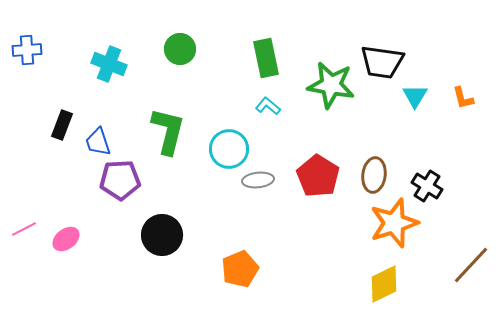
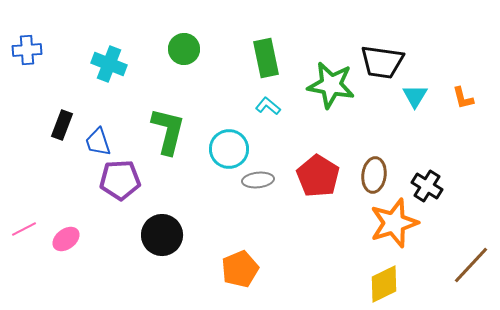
green circle: moved 4 px right
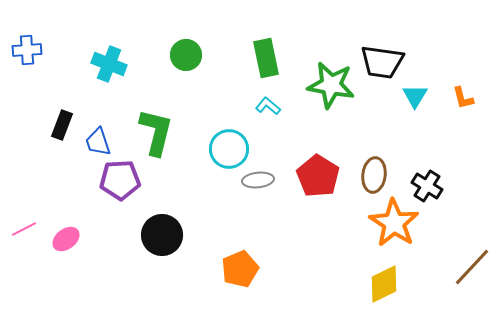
green circle: moved 2 px right, 6 px down
green L-shape: moved 12 px left, 1 px down
orange star: rotated 21 degrees counterclockwise
brown line: moved 1 px right, 2 px down
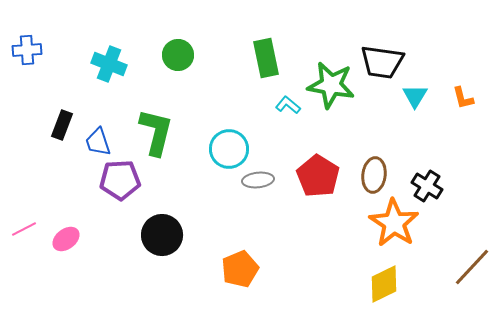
green circle: moved 8 px left
cyan L-shape: moved 20 px right, 1 px up
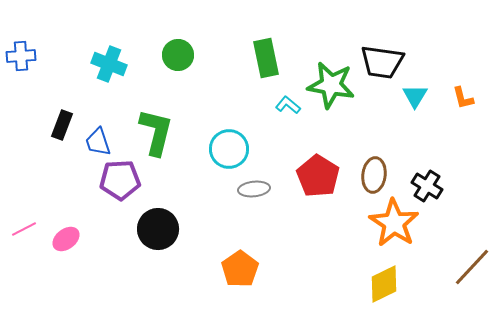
blue cross: moved 6 px left, 6 px down
gray ellipse: moved 4 px left, 9 px down
black circle: moved 4 px left, 6 px up
orange pentagon: rotated 12 degrees counterclockwise
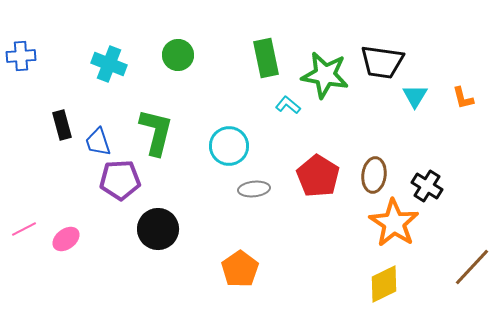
green star: moved 6 px left, 10 px up
black rectangle: rotated 36 degrees counterclockwise
cyan circle: moved 3 px up
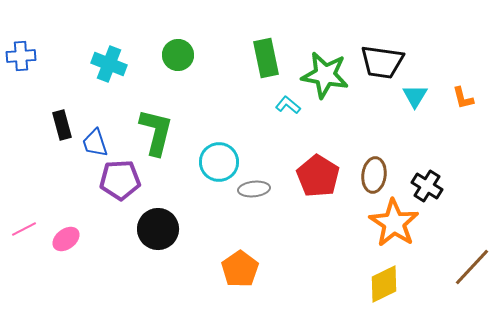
blue trapezoid: moved 3 px left, 1 px down
cyan circle: moved 10 px left, 16 px down
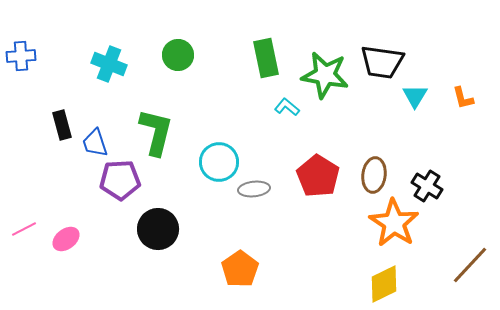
cyan L-shape: moved 1 px left, 2 px down
brown line: moved 2 px left, 2 px up
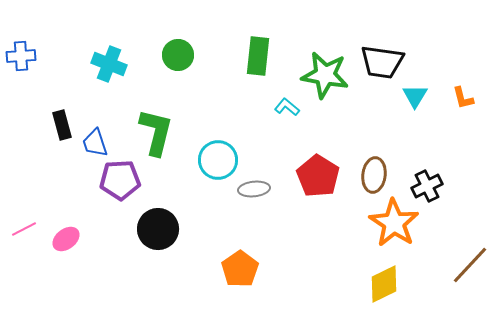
green rectangle: moved 8 px left, 2 px up; rotated 18 degrees clockwise
cyan circle: moved 1 px left, 2 px up
black cross: rotated 32 degrees clockwise
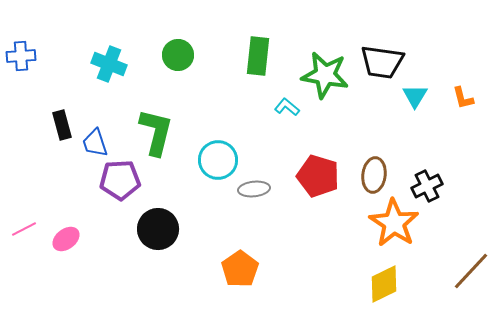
red pentagon: rotated 15 degrees counterclockwise
brown line: moved 1 px right, 6 px down
